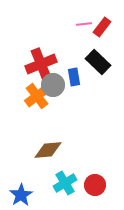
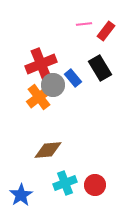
red rectangle: moved 4 px right, 4 px down
black rectangle: moved 2 px right, 6 px down; rotated 15 degrees clockwise
blue rectangle: moved 1 px left, 1 px down; rotated 30 degrees counterclockwise
orange cross: moved 2 px right, 1 px down
cyan cross: rotated 10 degrees clockwise
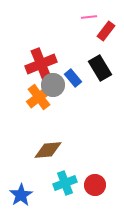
pink line: moved 5 px right, 7 px up
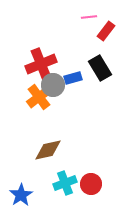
blue rectangle: rotated 66 degrees counterclockwise
brown diamond: rotated 8 degrees counterclockwise
red circle: moved 4 px left, 1 px up
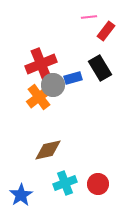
red circle: moved 7 px right
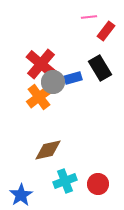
red cross: rotated 28 degrees counterclockwise
gray circle: moved 3 px up
cyan cross: moved 2 px up
